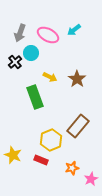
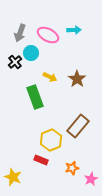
cyan arrow: rotated 144 degrees counterclockwise
yellow star: moved 22 px down
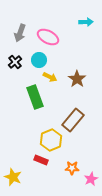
cyan arrow: moved 12 px right, 8 px up
pink ellipse: moved 2 px down
cyan circle: moved 8 px right, 7 px down
brown rectangle: moved 5 px left, 6 px up
orange star: rotated 16 degrees clockwise
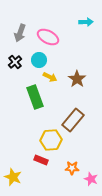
yellow hexagon: rotated 20 degrees clockwise
pink star: rotated 24 degrees counterclockwise
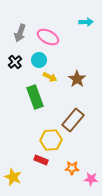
pink star: rotated 16 degrees counterclockwise
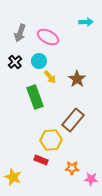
cyan circle: moved 1 px down
yellow arrow: rotated 24 degrees clockwise
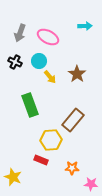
cyan arrow: moved 1 px left, 4 px down
black cross: rotated 24 degrees counterclockwise
brown star: moved 5 px up
green rectangle: moved 5 px left, 8 px down
pink star: moved 5 px down
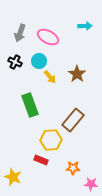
orange star: moved 1 px right
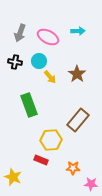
cyan arrow: moved 7 px left, 5 px down
black cross: rotated 16 degrees counterclockwise
green rectangle: moved 1 px left
brown rectangle: moved 5 px right
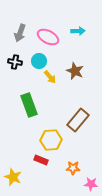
brown star: moved 2 px left, 3 px up; rotated 12 degrees counterclockwise
